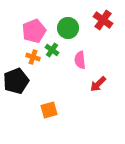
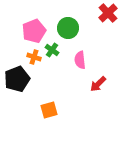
red cross: moved 5 px right, 7 px up; rotated 12 degrees clockwise
orange cross: moved 1 px right
black pentagon: moved 1 px right, 2 px up
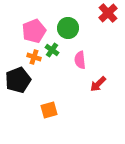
black pentagon: moved 1 px right, 1 px down
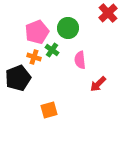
pink pentagon: moved 3 px right, 1 px down
black pentagon: moved 2 px up
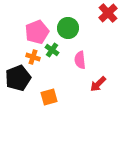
orange cross: moved 1 px left
orange square: moved 13 px up
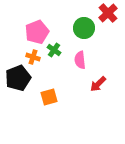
green circle: moved 16 px right
green cross: moved 2 px right
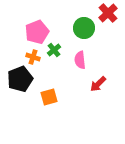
green cross: rotated 16 degrees clockwise
black pentagon: moved 2 px right, 1 px down
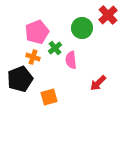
red cross: moved 2 px down
green circle: moved 2 px left
green cross: moved 1 px right, 2 px up
pink semicircle: moved 9 px left
red arrow: moved 1 px up
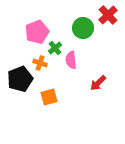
green circle: moved 1 px right
orange cross: moved 7 px right, 6 px down
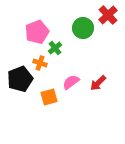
pink semicircle: moved 22 px down; rotated 60 degrees clockwise
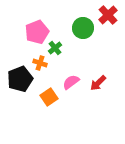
orange square: rotated 18 degrees counterclockwise
